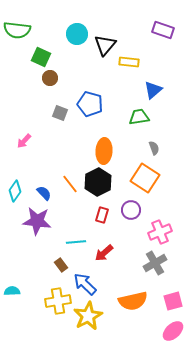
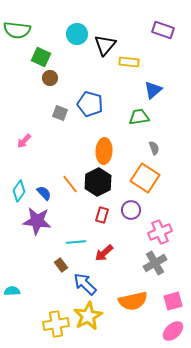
cyan diamond: moved 4 px right
yellow cross: moved 2 px left, 23 px down
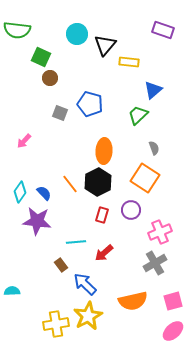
green trapezoid: moved 1 px left, 2 px up; rotated 35 degrees counterclockwise
cyan diamond: moved 1 px right, 1 px down
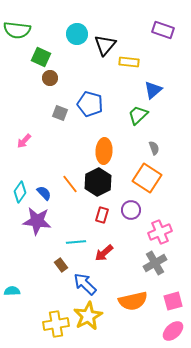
orange square: moved 2 px right
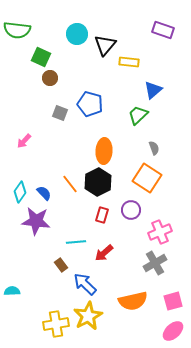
purple star: moved 1 px left
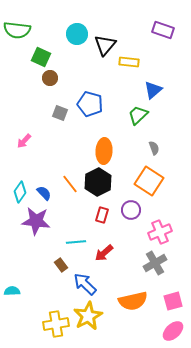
orange square: moved 2 px right, 3 px down
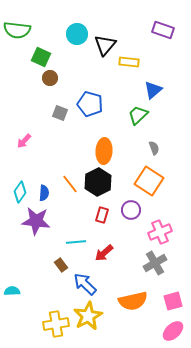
blue semicircle: rotated 49 degrees clockwise
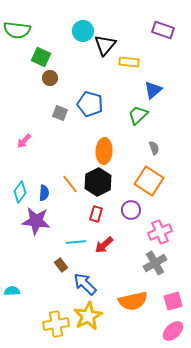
cyan circle: moved 6 px right, 3 px up
red rectangle: moved 6 px left, 1 px up
red arrow: moved 8 px up
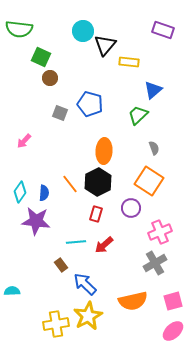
green semicircle: moved 2 px right, 1 px up
purple circle: moved 2 px up
